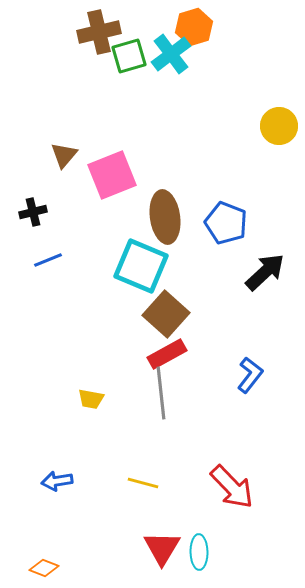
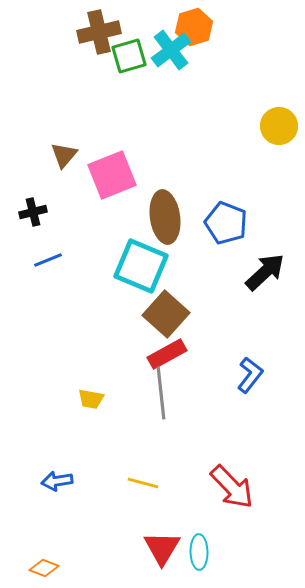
cyan cross: moved 4 px up
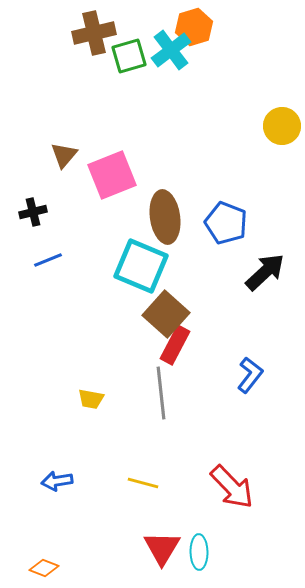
brown cross: moved 5 px left, 1 px down
yellow circle: moved 3 px right
red rectangle: moved 8 px right, 9 px up; rotated 33 degrees counterclockwise
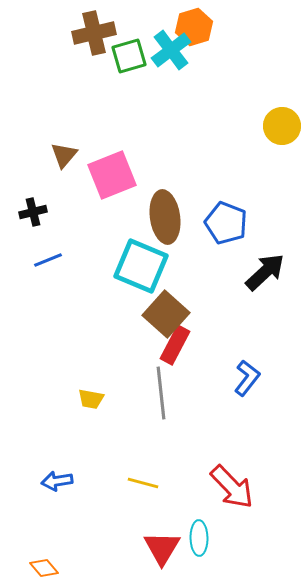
blue L-shape: moved 3 px left, 3 px down
cyan ellipse: moved 14 px up
orange diamond: rotated 28 degrees clockwise
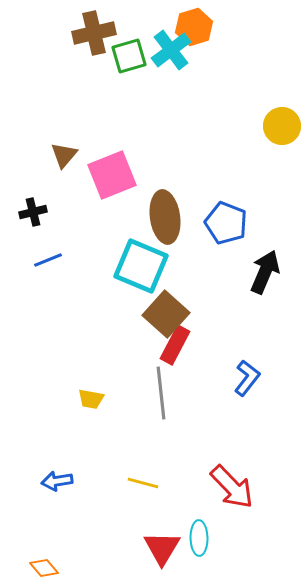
black arrow: rotated 24 degrees counterclockwise
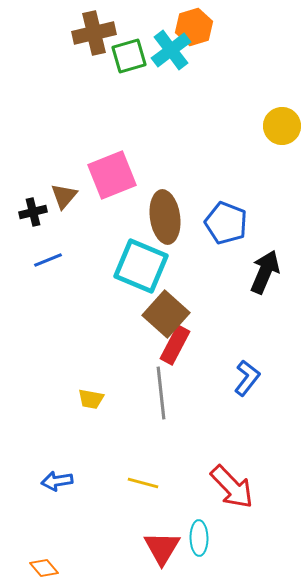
brown triangle: moved 41 px down
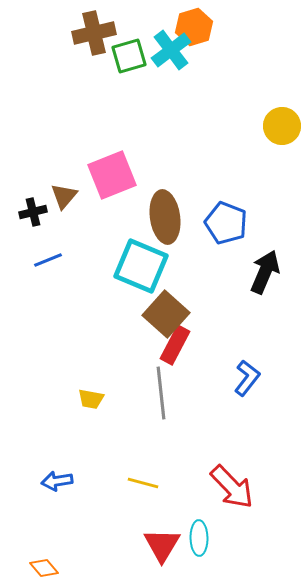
red triangle: moved 3 px up
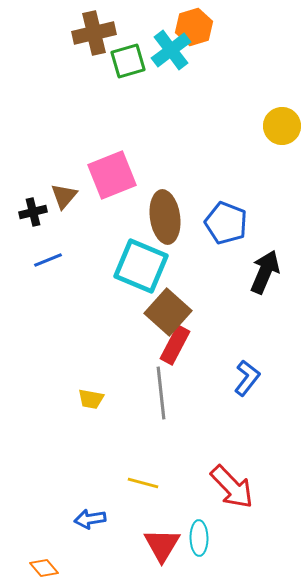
green square: moved 1 px left, 5 px down
brown square: moved 2 px right, 2 px up
blue arrow: moved 33 px right, 38 px down
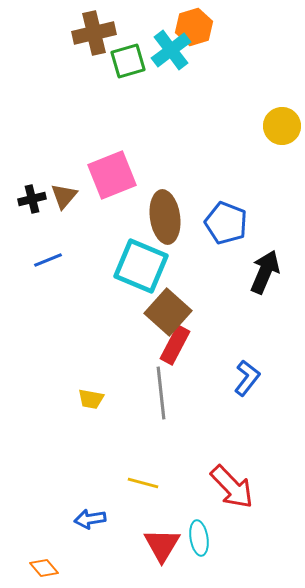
black cross: moved 1 px left, 13 px up
cyan ellipse: rotated 8 degrees counterclockwise
